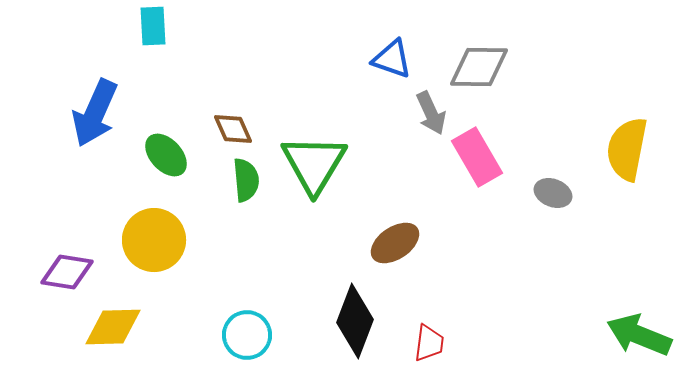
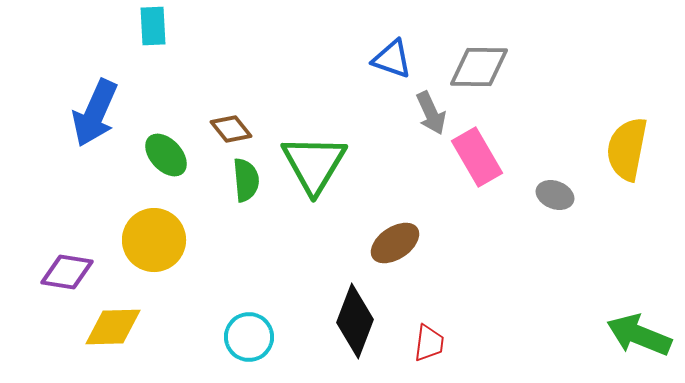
brown diamond: moved 2 px left; rotated 15 degrees counterclockwise
gray ellipse: moved 2 px right, 2 px down
cyan circle: moved 2 px right, 2 px down
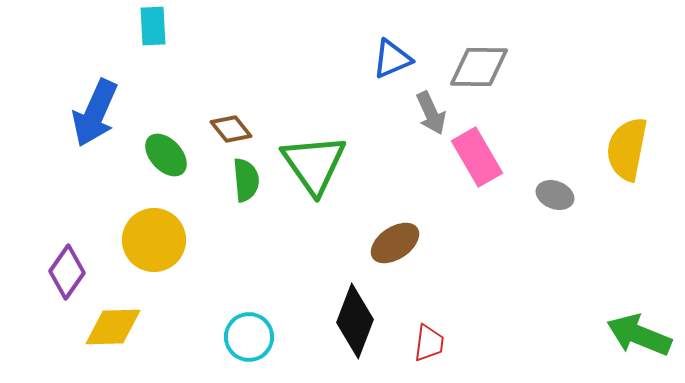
blue triangle: rotated 42 degrees counterclockwise
green triangle: rotated 6 degrees counterclockwise
purple diamond: rotated 64 degrees counterclockwise
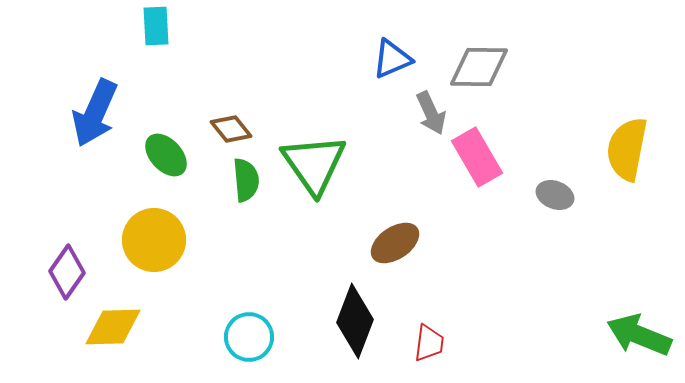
cyan rectangle: moved 3 px right
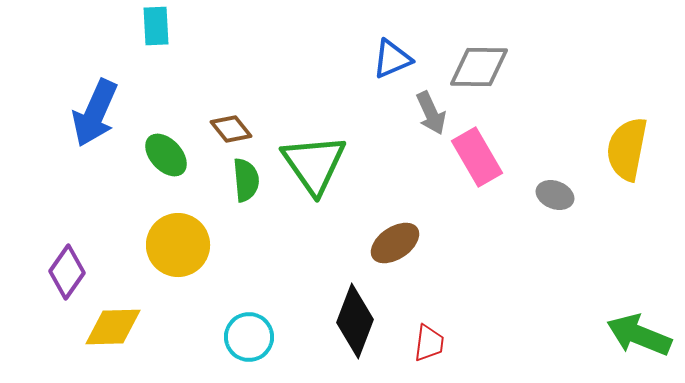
yellow circle: moved 24 px right, 5 px down
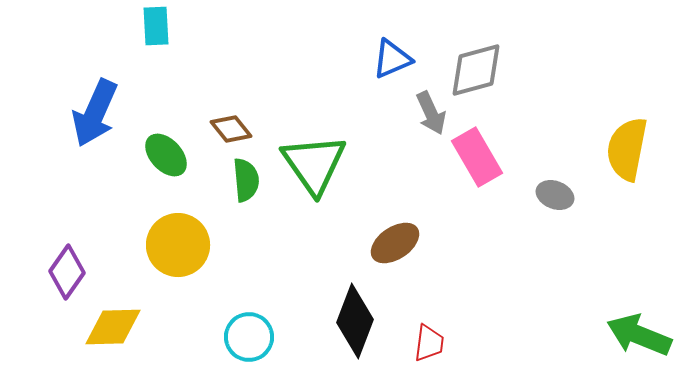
gray diamond: moved 3 px left, 3 px down; rotated 16 degrees counterclockwise
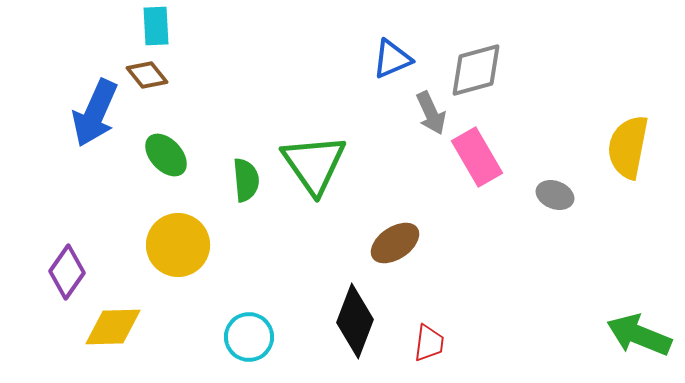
brown diamond: moved 84 px left, 54 px up
yellow semicircle: moved 1 px right, 2 px up
